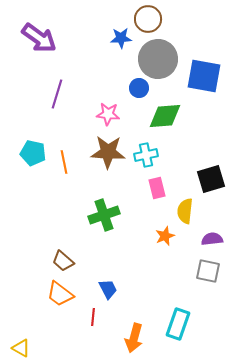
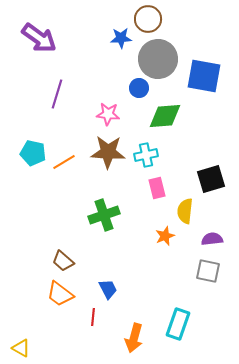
orange line: rotated 70 degrees clockwise
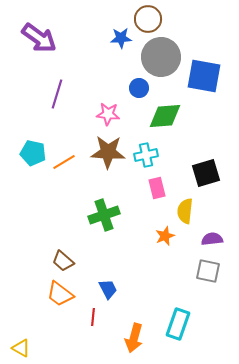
gray circle: moved 3 px right, 2 px up
black square: moved 5 px left, 6 px up
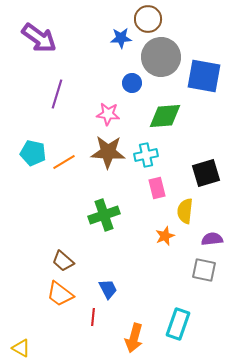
blue circle: moved 7 px left, 5 px up
gray square: moved 4 px left, 1 px up
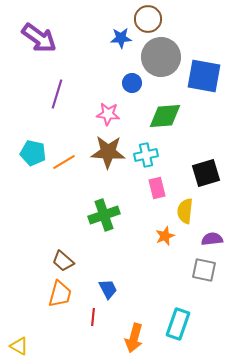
orange trapezoid: rotated 112 degrees counterclockwise
yellow triangle: moved 2 px left, 2 px up
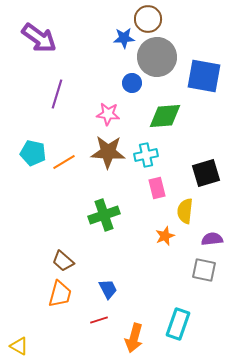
blue star: moved 3 px right
gray circle: moved 4 px left
red line: moved 6 px right, 3 px down; rotated 66 degrees clockwise
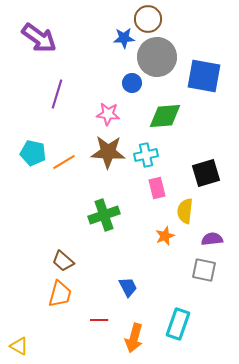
blue trapezoid: moved 20 px right, 2 px up
red line: rotated 18 degrees clockwise
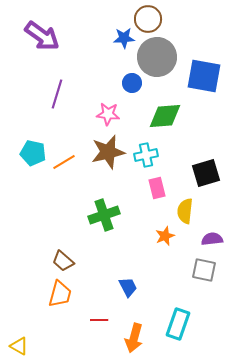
purple arrow: moved 3 px right, 2 px up
brown star: rotated 16 degrees counterclockwise
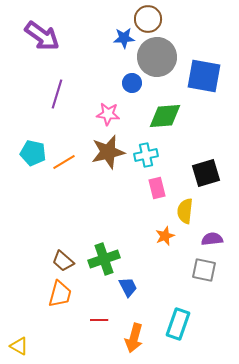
green cross: moved 44 px down
